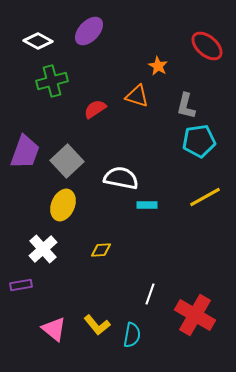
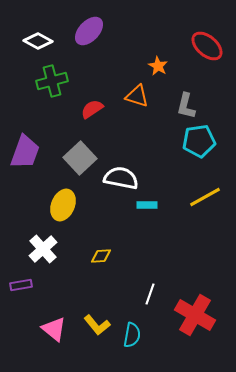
red semicircle: moved 3 px left
gray square: moved 13 px right, 3 px up
yellow diamond: moved 6 px down
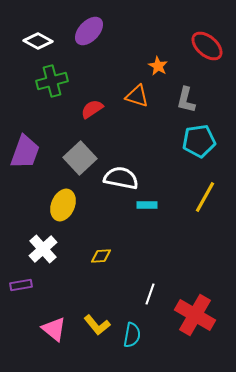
gray L-shape: moved 6 px up
yellow line: rotated 32 degrees counterclockwise
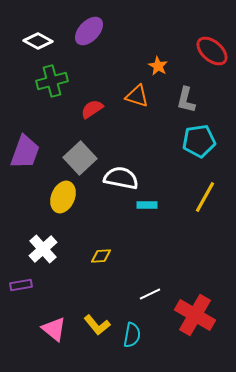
red ellipse: moved 5 px right, 5 px down
yellow ellipse: moved 8 px up
white line: rotated 45 degrees clockwise
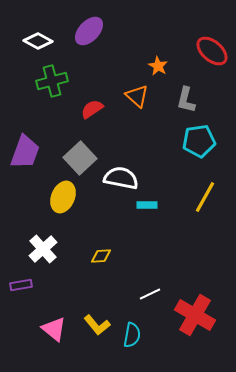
orange triangle: rotated 25 degrees clockwise
